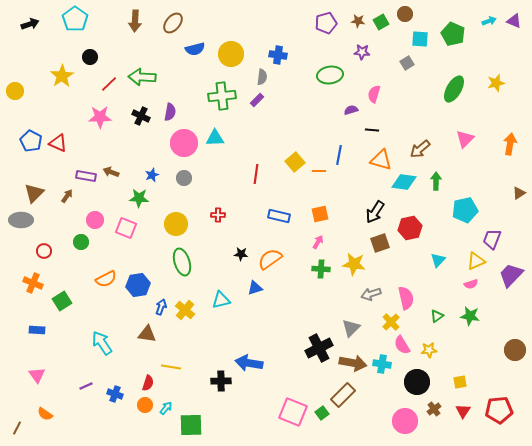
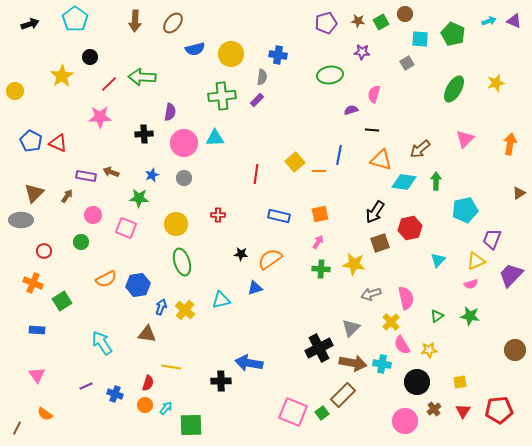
black cross at (141, 116): moved 3 px right, 18 px down; rotated 30 degrees counterclockwise
pink circle at (95, 220): moved 2 px left, 5 px up
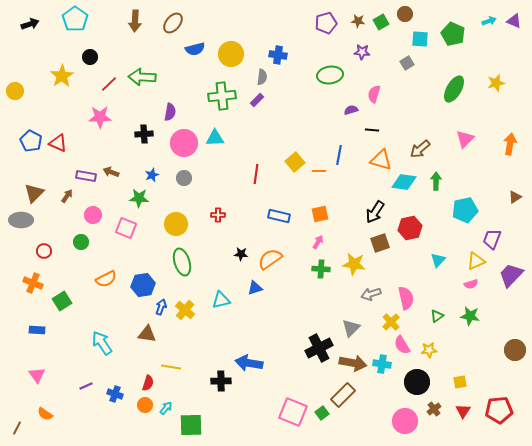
brown triangle at (519, 193): moved 4 px left, 4 px down
blue hexagon at (138, 285): moved 5 px right
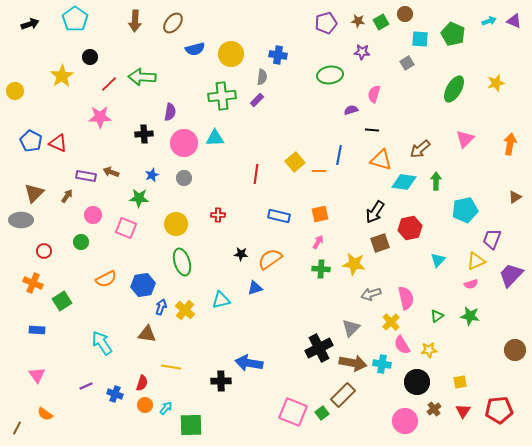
red semicircle at (148, 383): moved 6 px left
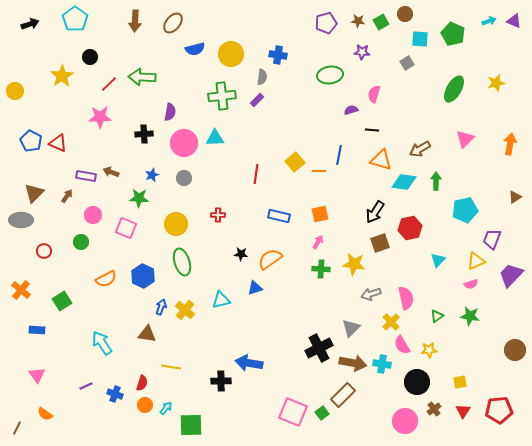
brown arrow at (420, 149): rotated 10 degrees clockwise
orange cross at (33, 283): moved 12 px left, 7 px down; rotated 18 degrees clockwise
blue hexagon at (143, 285): moved 9 px up; rotated 25 degrees counterclockwise
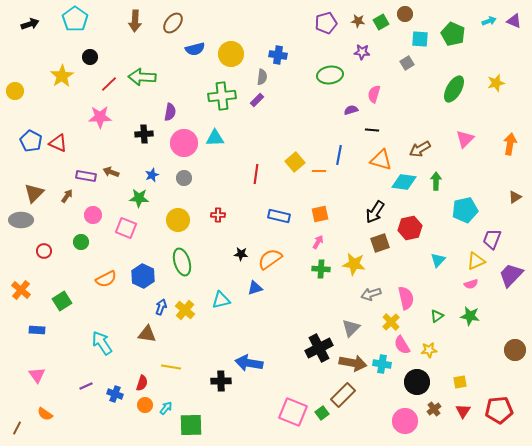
yellow circle at (176, 224): moved 2 px right, 4 px up
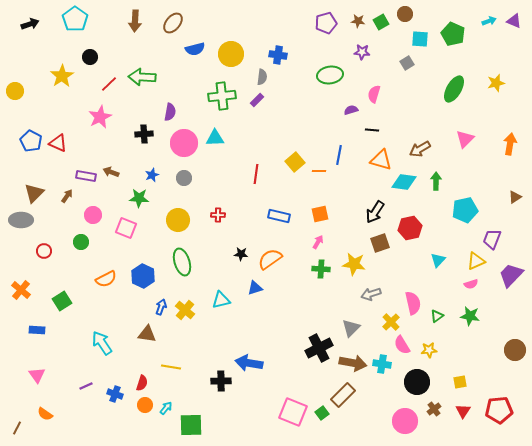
pink star at (100, 117): rotated 25 degrees counterclockwise
pink semicircle at (406, 298): moved 7 px right, 5 px down
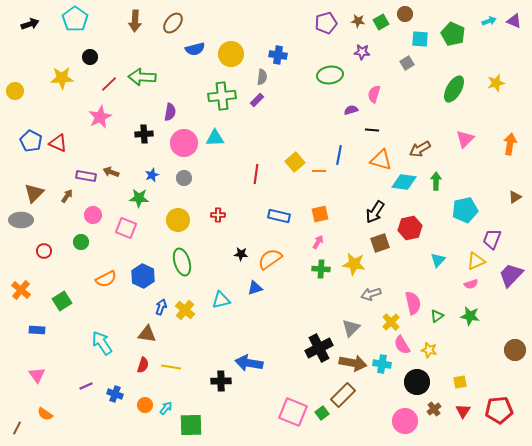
yellow star at (62, 76): moved 2 px down; rotated 30 degrees clockwise
yellow star at (429, 350): rotated 21 degrees clockwise
red semicircle at (142, 383): moved 1 px right, 18 px up
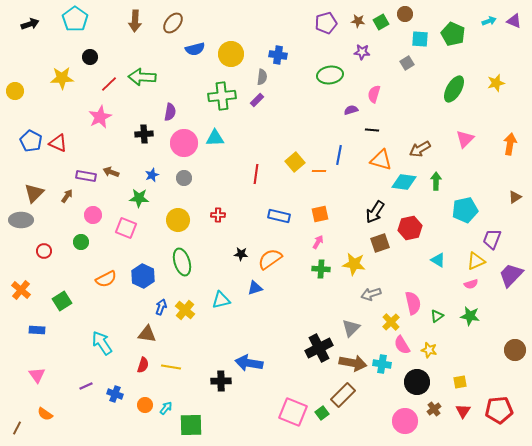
cyan triangle at (438, 260): rotated 42 degrees counterclockwise
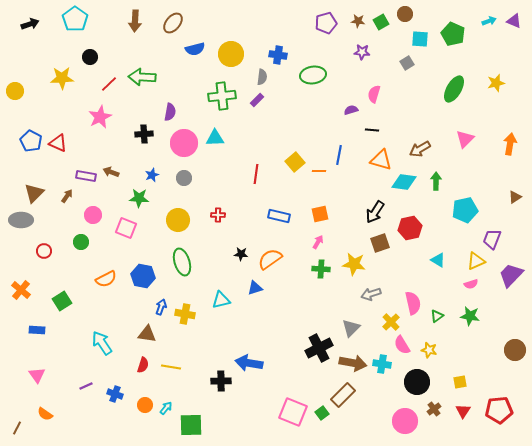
green ellipse at (330, 75): moved 17 px left
blue hexagon at (143, 276): rotated 15 degrees counterclockwise
yellow cross at (185, 310): moved 4 px down; rotated 30 degrees counterclockwise
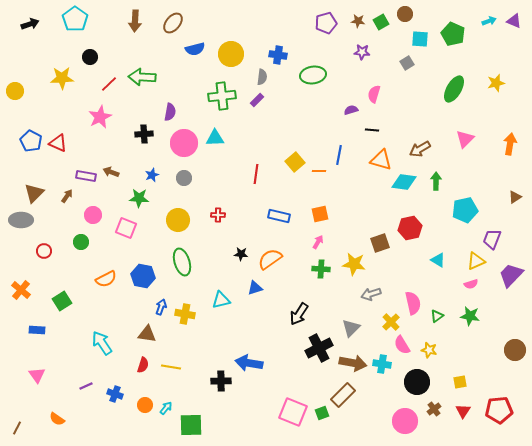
black arrow at (375, 212): moved 76 px left, 102 px down
green square at (322, 413): rotated 16 degrees clockwise
orange semicircle at (45, 414): moved 12 px right, 5 px down
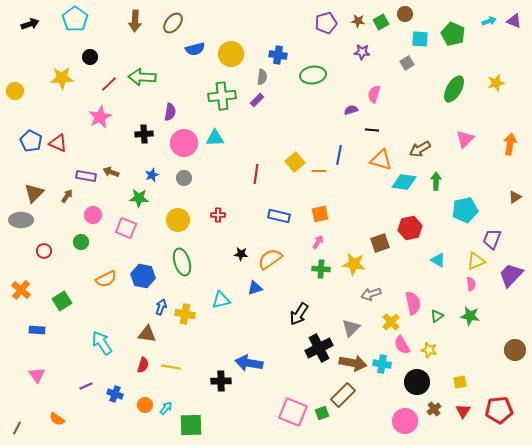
pink semicircle at (471, 284): rotated 80 degrees counterclockwise
